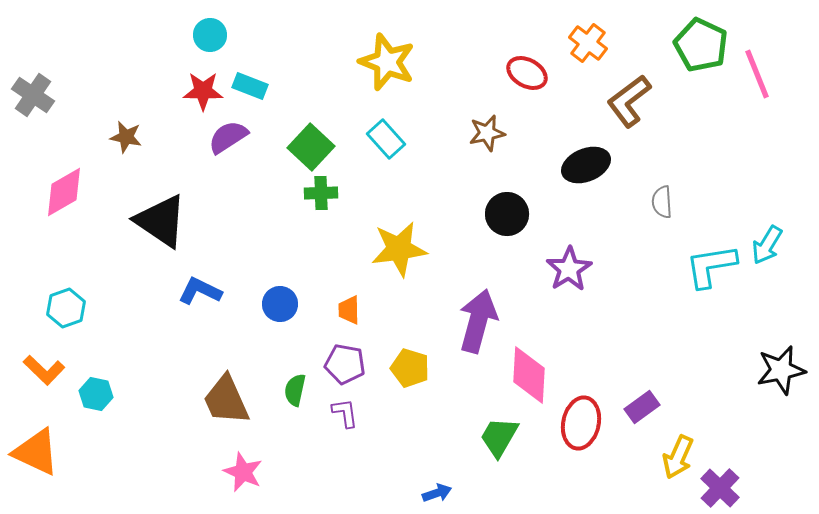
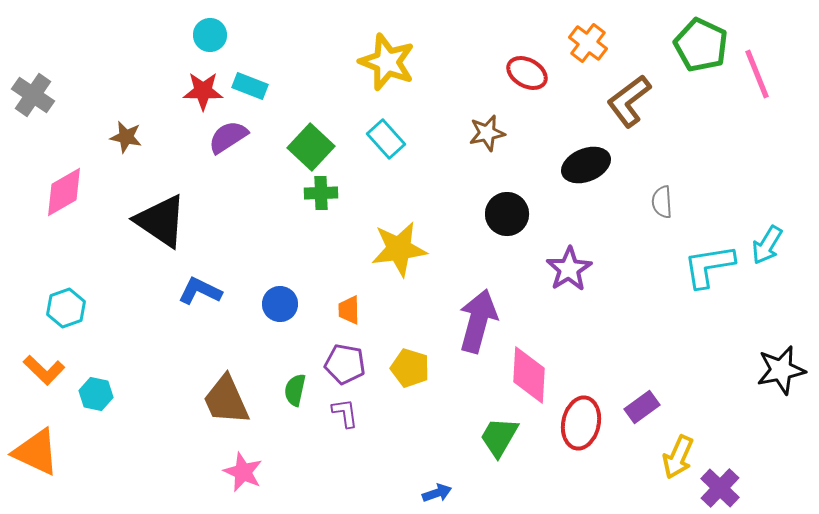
cyan L-shape at (711, 266): moved 2 px left
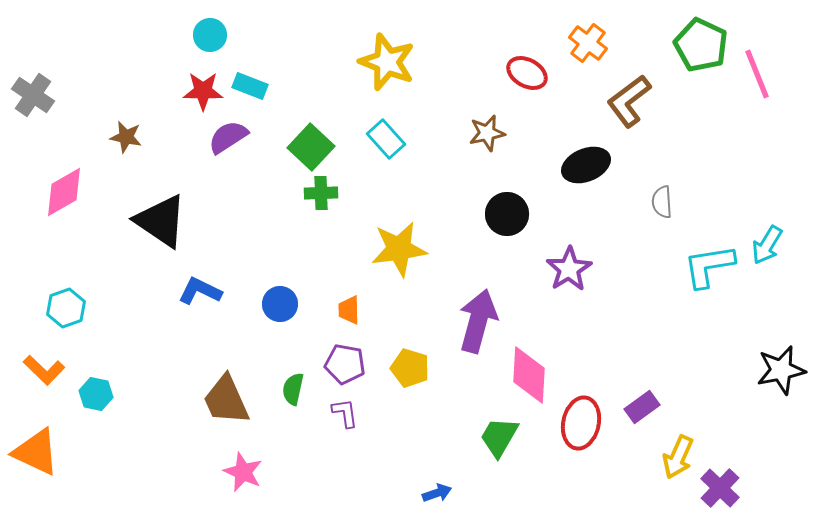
green semicircle at (295, 390): moved 2 px left, 1 px up
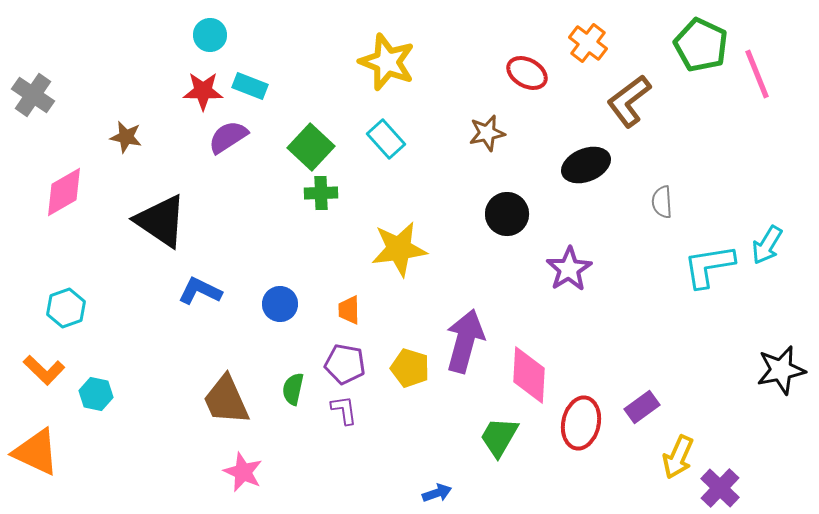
purple arrow at (478, 321): moved 13 px left, 20 px down
purple L-shape at (345, 413): moved 1 px left, 3 px up
